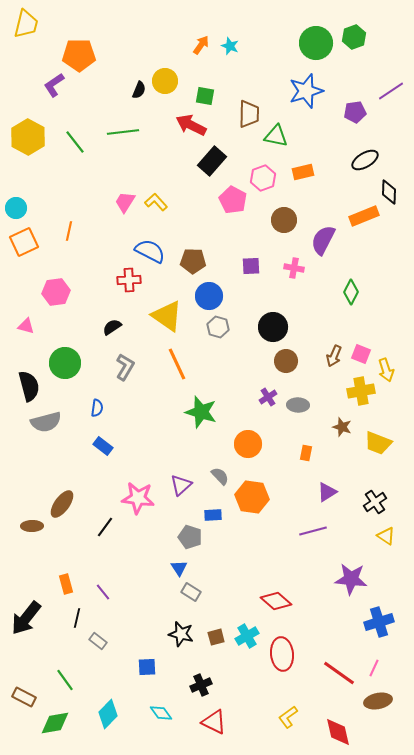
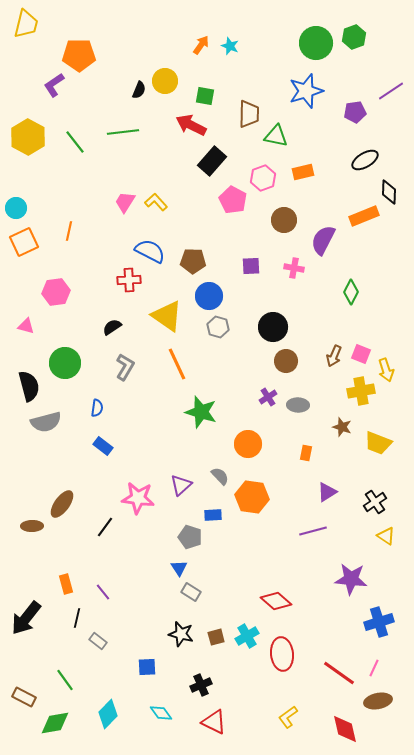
red diamond at (338, 732): moved 7 px right, 3 px up
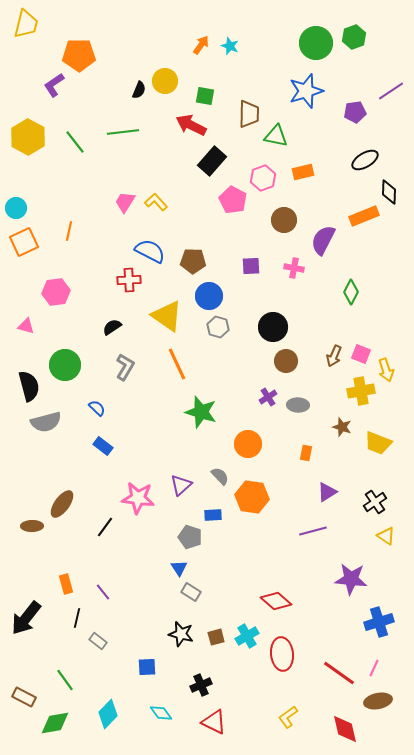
green circle at (65, 363): moved 2 px down
blue semicircle at (97, 408): rotated 54 degrees counterclockwise
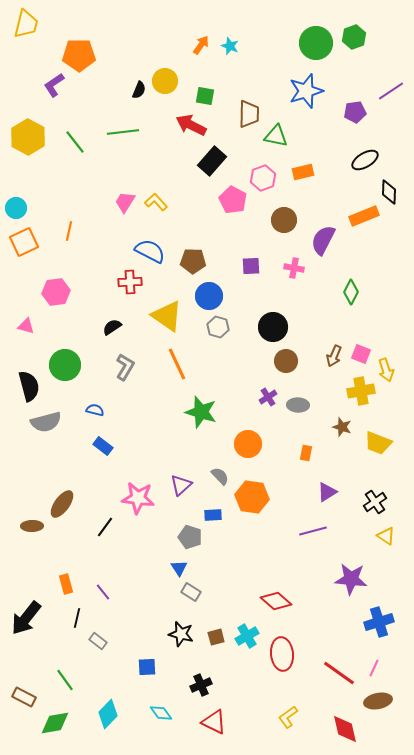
red cross at (129, 280): moved 1 px right, 2 px down
blue semicircle at (97, 408): moved 2 px left, 2 px down; rotated 30 degrees counterclockwise
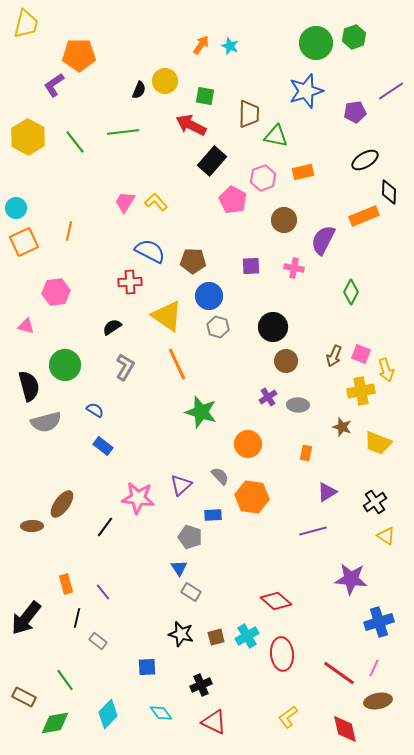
blue semicircle at (95, 410): rotated 18 degrees clockwise
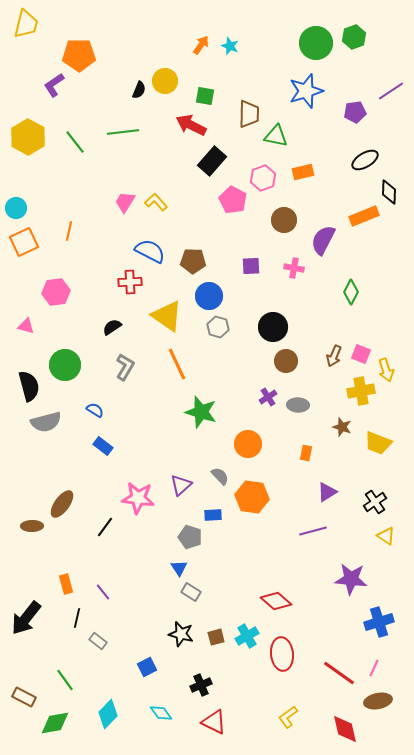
blue square at (147, 667): rotated 24 degrees counterclockwise
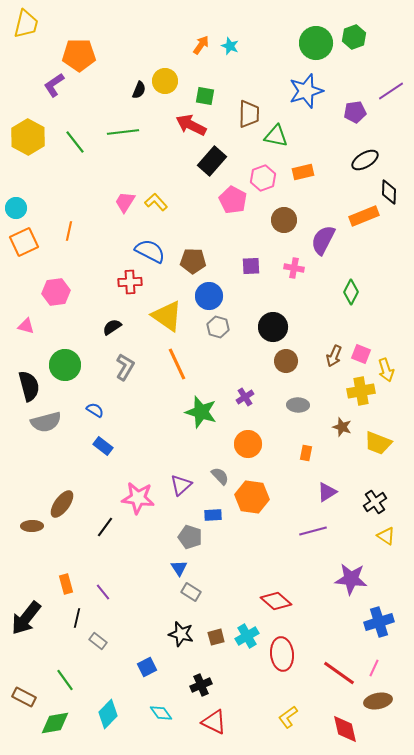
purple cross at (268, 397): moved 23 px left
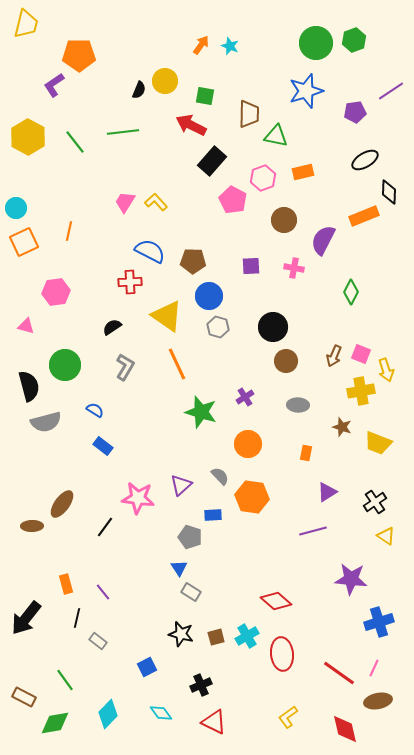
green hexagon at (354, 37): moved 3 px down
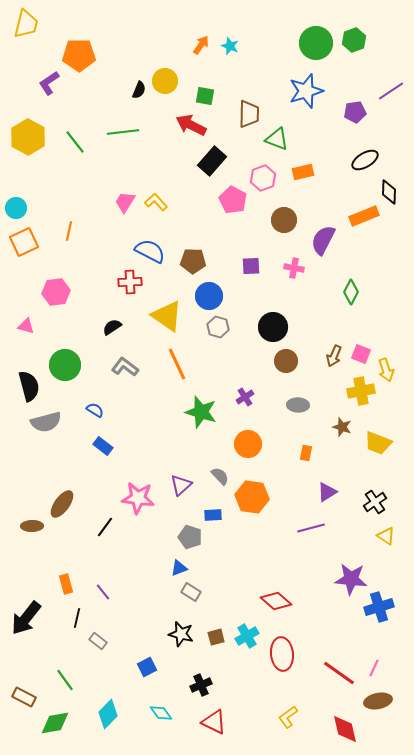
purple L-shape at (54, 85): moved 5 px left, 2 px up
green triangle at (276, 136): moved 1 px right, 3 px down; rotated 10 degrees clockwise
gray L-shape at (125, 367): rotated 84 degrees counterclockwise
purple line at (313, 531): moved 2 px left, 3 px up
blue triangle at (179, 568): rotated 42 degrees clockwise
blue cross at (379, 622): moved 15 px up
